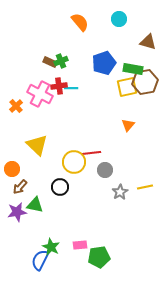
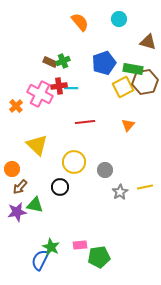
green cross: moved 2 px right
yellow square: moved 4 px left; rotated 15 degrees counterclockwise
red line: moved 6 px left, 31 px up
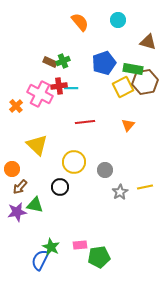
cyan circle: moved 1 px left, 1 px down
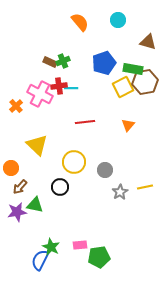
orange circle: moved 1 px left, 1 px up
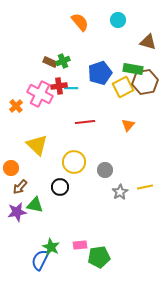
blue pentagon: moved 4 px left, 10 px down
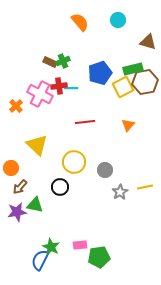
green rectangle: rotated 24 degrees counterclockwise
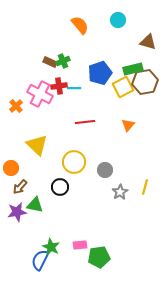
orange semicircle: moved 3 px down
cyan line: moved 3 px right
yellow line: rotated 63 degrees counterclockwise
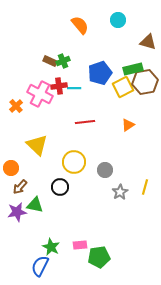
brown rectangle: moved 1 px up
orange triangle: rotated 16 degrees clockwise
blue semicircle: moved 6 px down
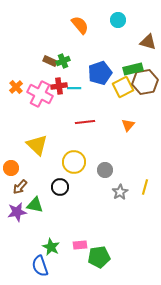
orange cross: moved 19 px up
orange triangle: rotated 16 degrees counterclockwise
blue semicircle: rotated 45 degrees counterclockwise
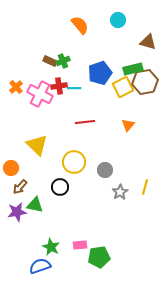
blue semicircle: rotated 90 degrees clockwise
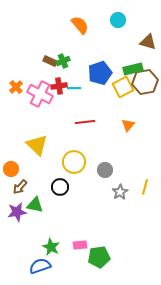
orange circle: moved 1 px down
